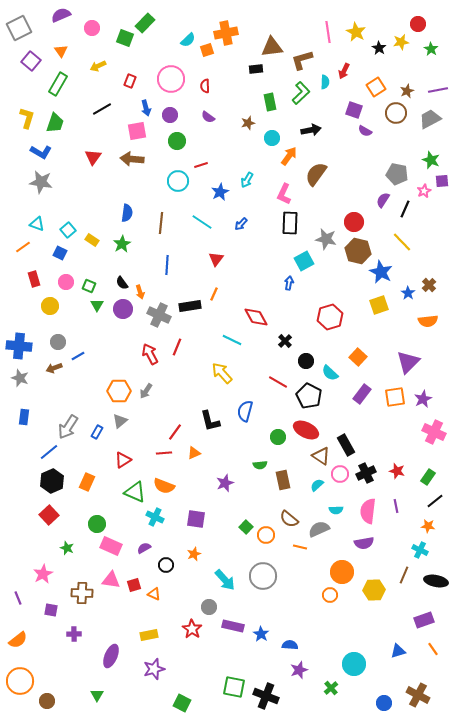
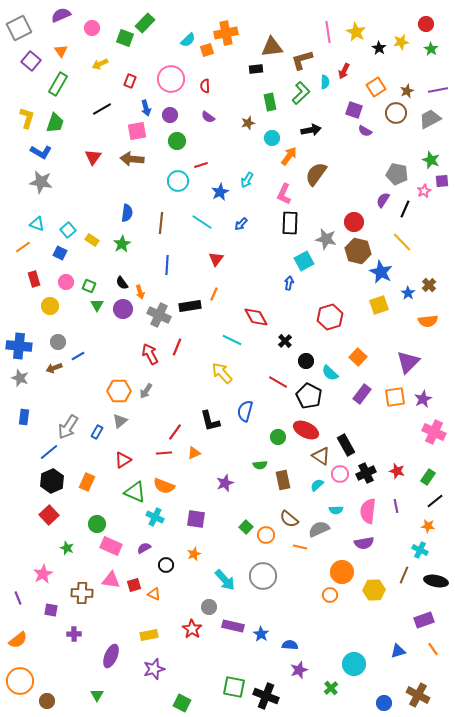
red circle at (418, 24): moved 8 px right
yellow arrow at (98, 66): moved 2 px right, 2 px up
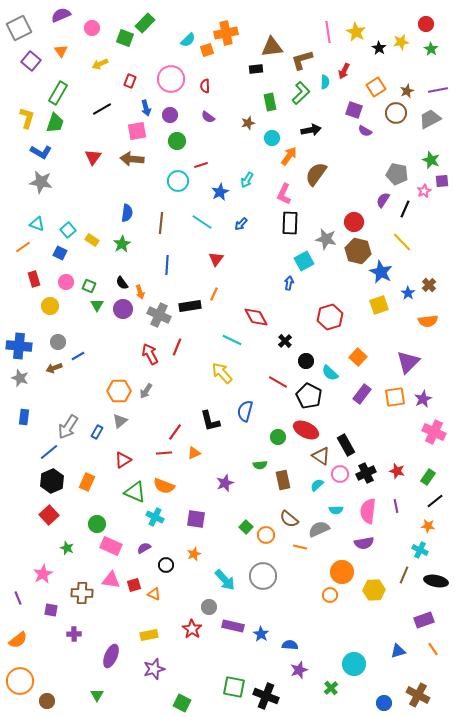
green rectangle at (58, 84): moved 9 px down
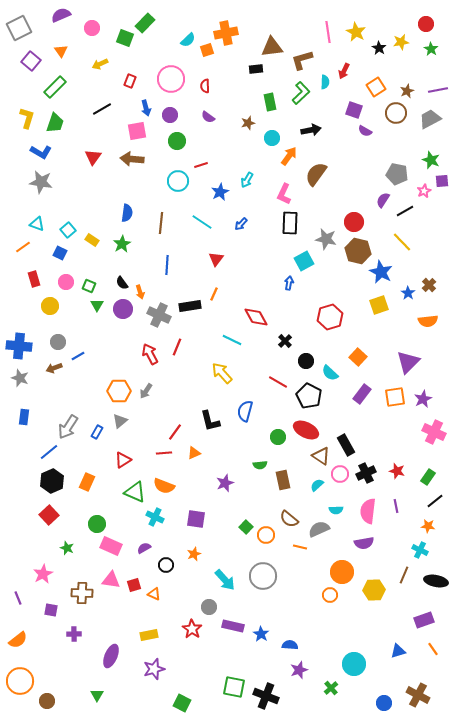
green rectangle at (58, 93): moved 3 px left, 6 px up; rotated 15 degrees clockwise
black line at (405, 209): moved 2 px down; rotated 36 degrees clockwise
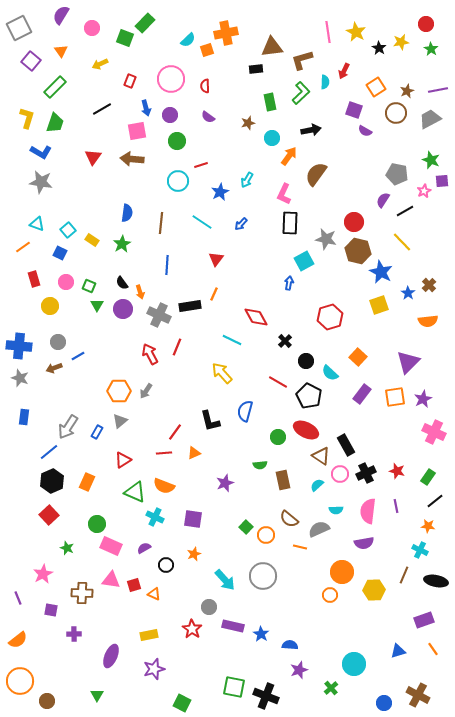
purple semicircle at (61, 15): rotated 36 degrees counterclockwise
purple square at (196, 519): moved 3 px left
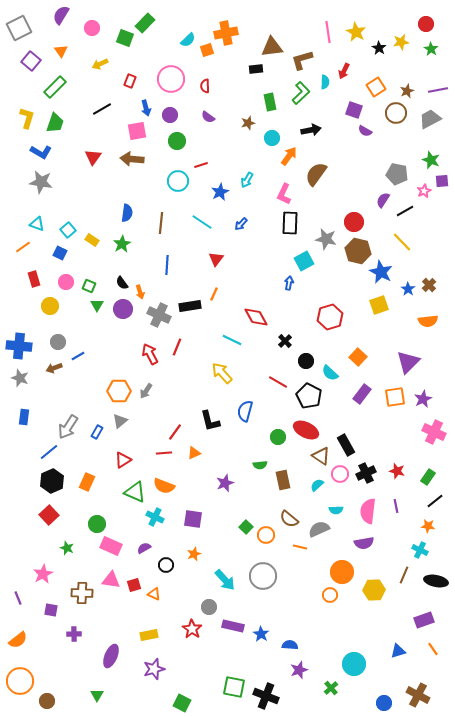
blue star at (408, 293): moved 4 px up
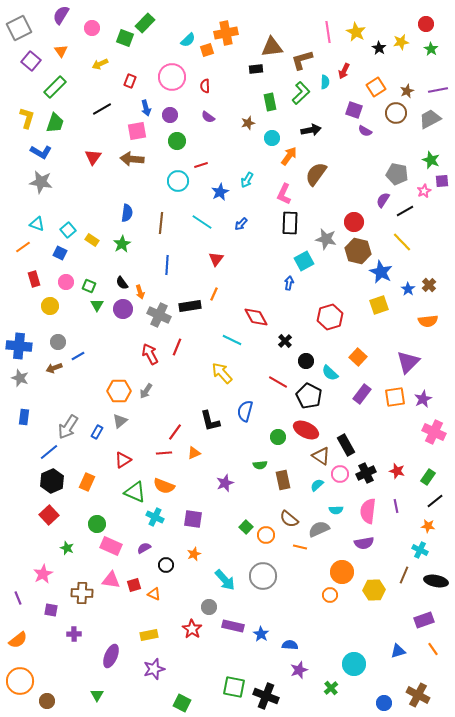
pink circle at (171, 79): moved 1 px right, 2 px up
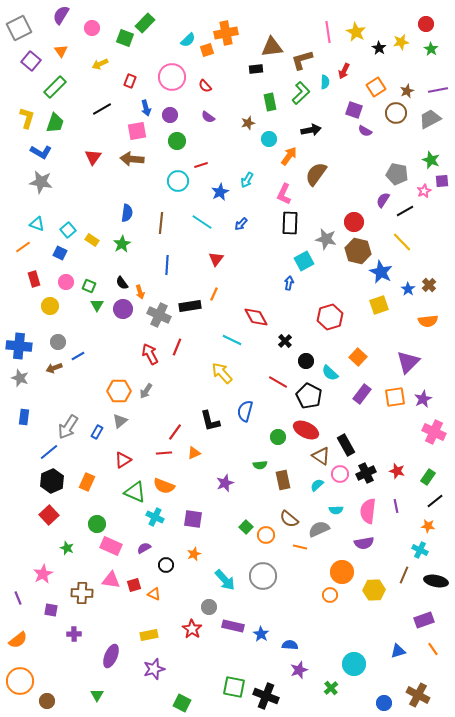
red semicircle at (205, 86): rotated 40 degrees counterclockwise
cyan circle at (272, 138): moved 3 px left, 1 px down
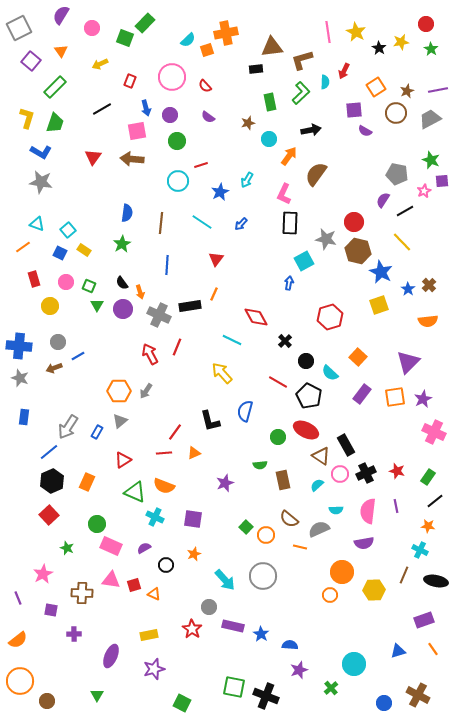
purple square at (354, 110): rotated 24 degrees counterclockwise
yellow rectangle at (92, 240): moved 8 px left, 10 px down
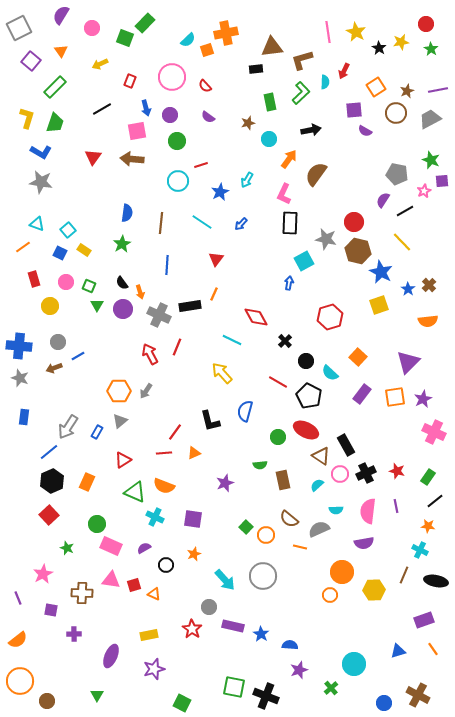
orange arrow at (289, 156): moved 3 px down
